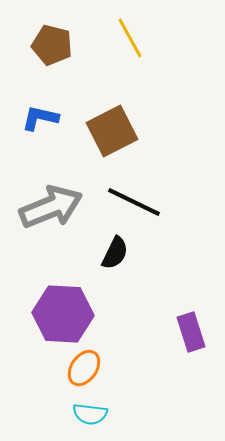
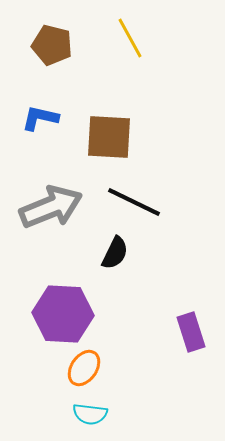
brown square: moved 3 px left, 6 px down; rotated 30 degrees clockwise
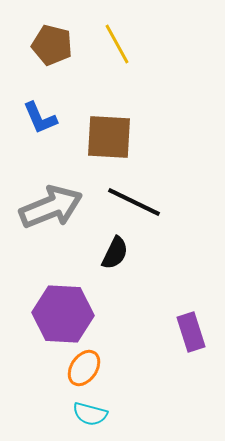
yellow line: moved 13 px left, 6 px down
blue L-shape: rotated 126 degrees counterclockwise
cyan semicircle: rotated 8 degrees clockwise
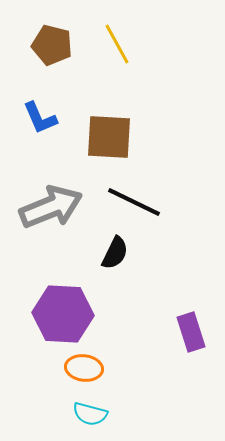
orange ellipse: rotated 63 degrees clockwise
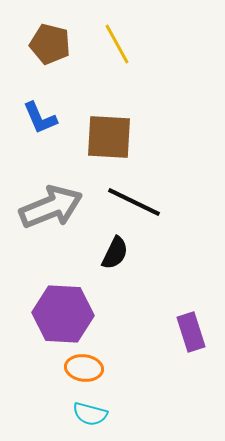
brown pentagon: moved 2 px left, 1 px up
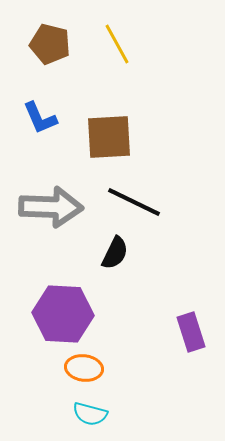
brown square: rotated 6 degrees counterclockwise
gray arrow: rotated 24 degrees clockwise
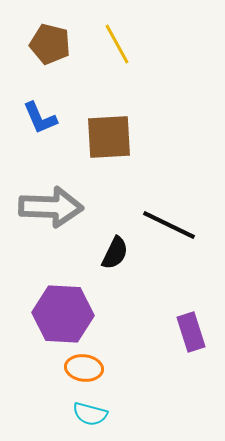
black line: moved 35 px right, 23 px down
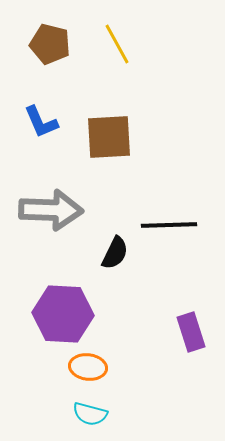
blue L-shape: moved 1 px right, 4 px down
gray arrow: moved 3 px down
black line: rotated 28 degrees counterclockwise
orange ellipse: moved 4 px right, 1 px up
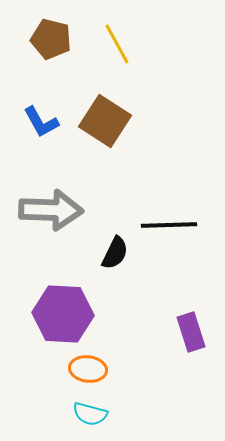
brown pentagon: moved 1 px right, 5 px up
blue L-shape: rotated 6 degrees counterclockwise
brown square: moved 4 px left, 16 px up; rotated 36 degrees clockwise
orange ellipse: moved 2 px down
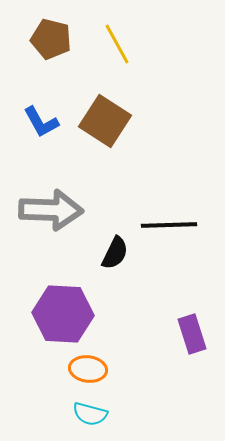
purple rectangle: moved 1 px right, 2 px down
